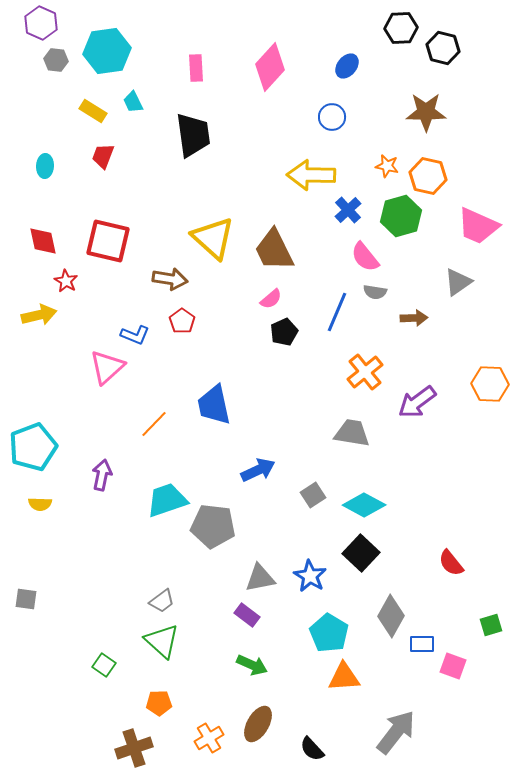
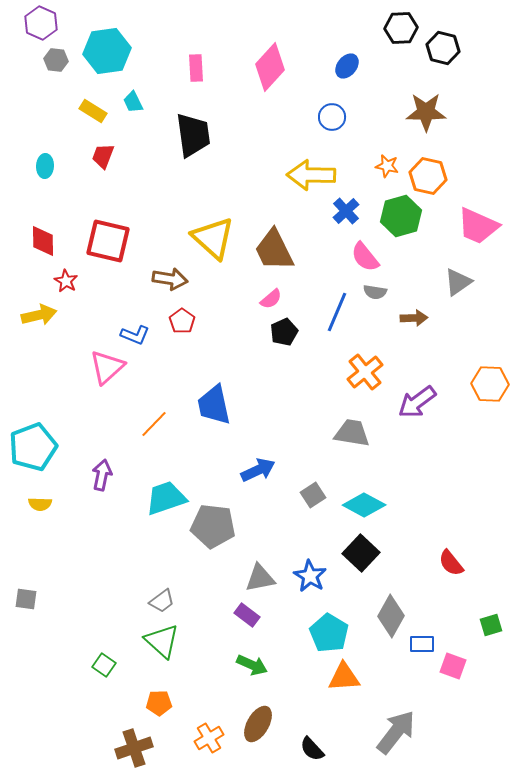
blue cross at (348, 210): moved 2 px left, 1 px down
red diamond at (43, 241): rotated 12 degrees clockwise
cyan trapezoid at (167, 500): moved 1 px left, 2 px up
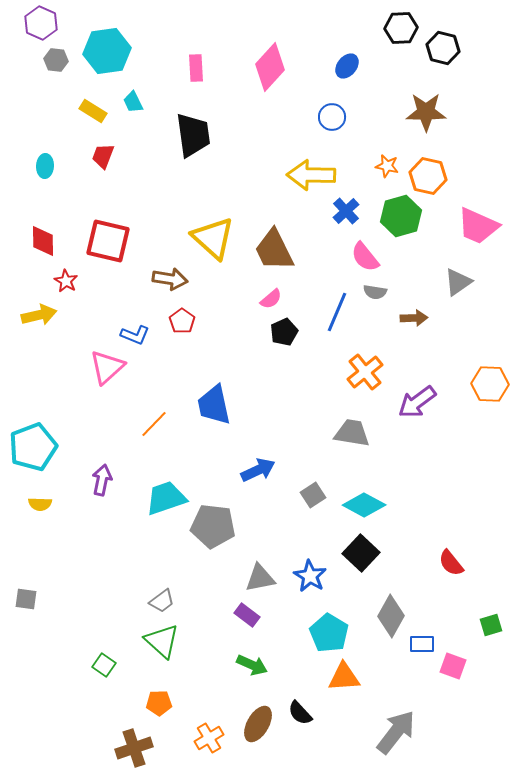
purple arrow at (102, 475): moved 5 px down
black semicircle at (312, 749): moved 12 px left, 36 px up
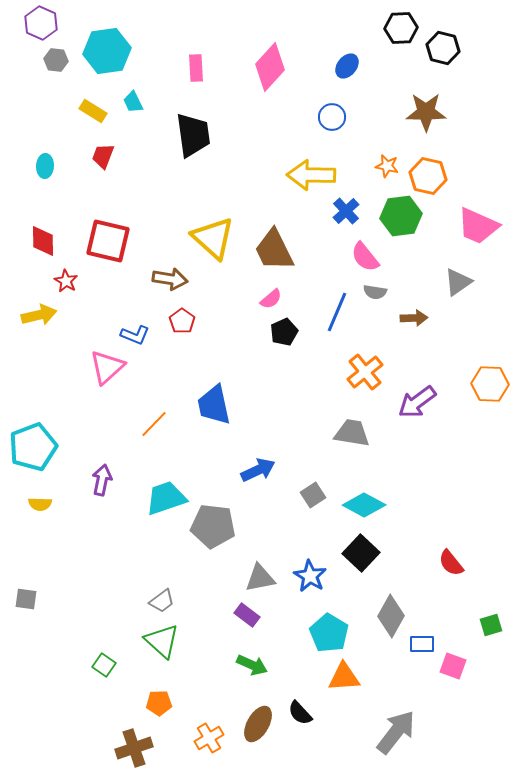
green hexagon at (401, 216): rotated 9 degrees clockwise
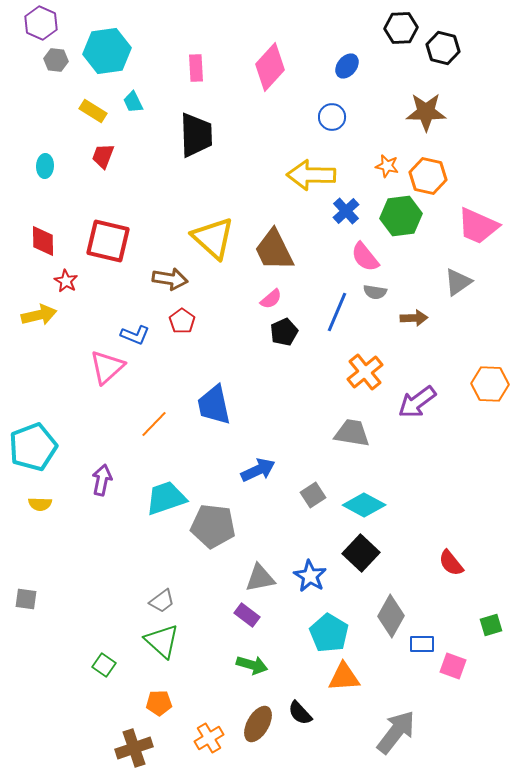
black trapezoid at (193, 135): moved 3 px right; rotated 6 degrees clockwise
green arrow at (252, 665): rotated 8 degrees counterclockwise
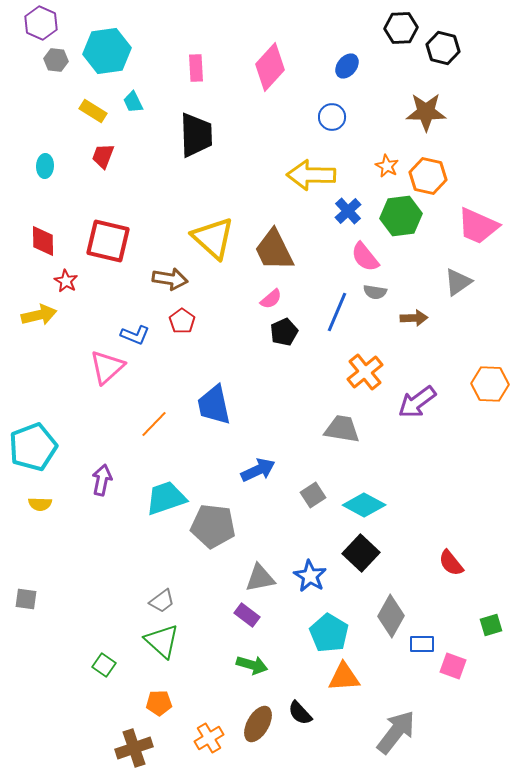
orange star at (387, 166): rotated 15 degrees clockwise
blue cross at (346, 211): moved 2 px right
gray trapezoid at (352, 433): moved 10 px left, 4 px up
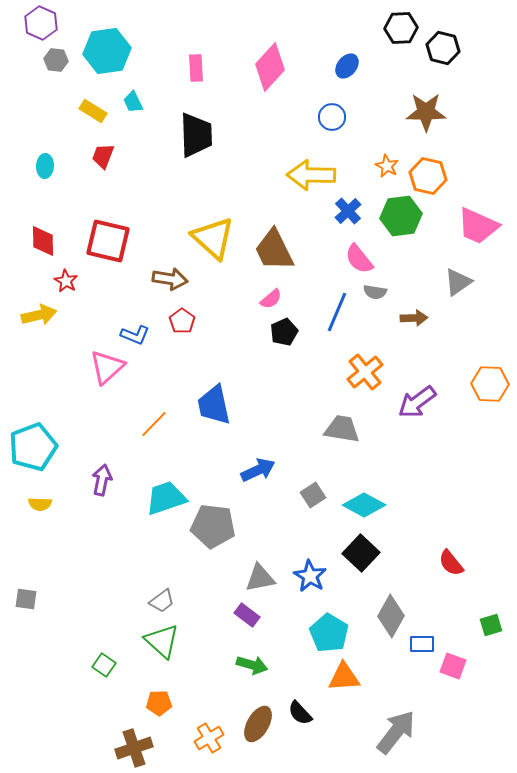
pink semicircle at (365, 257): moved 6 px left, 2 px down
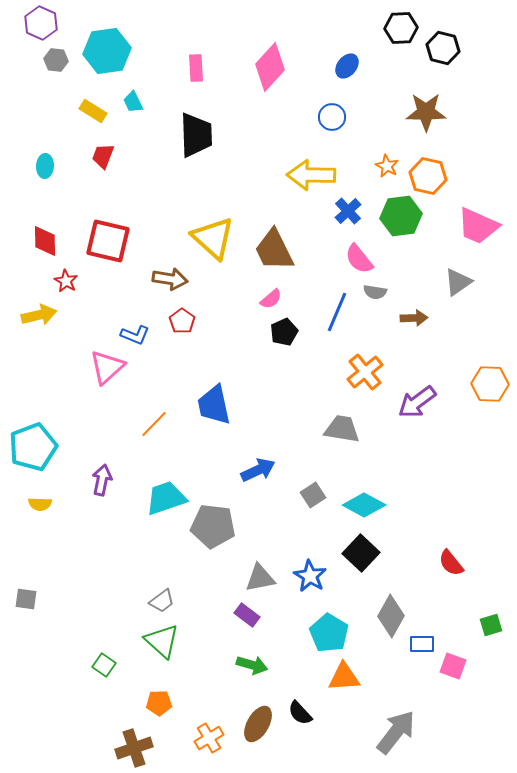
red diamond at (43, 241): moved 2 px right
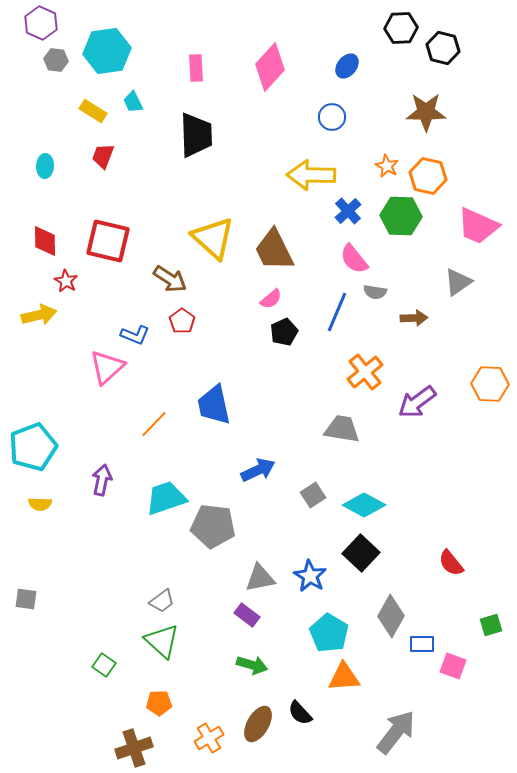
green hexagon at (401, 216): rotated 9 degrees clockwise
pink semicircle at (359, 259): moved 5 px left
brown arrow at (170, 279): rotated 24 degrees clockwise
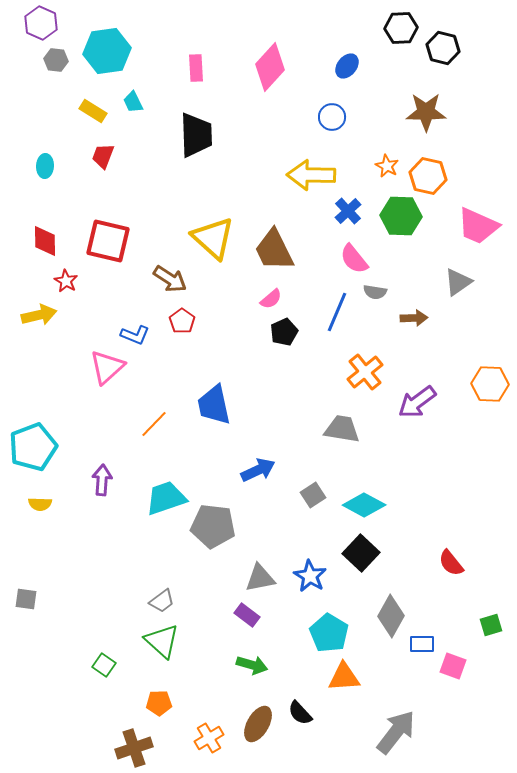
purple arrow at (102, 480): rotated 8 degrees counterclockwise
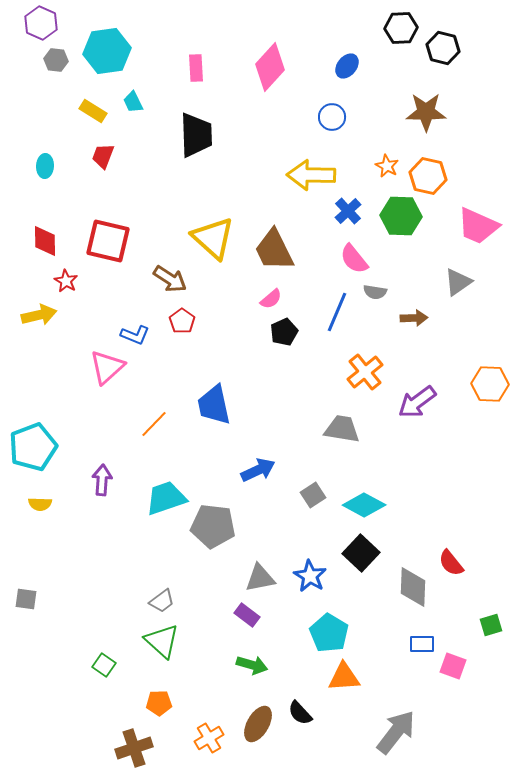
gray diamond at (391, 616): moved 22 px right, 29 px up; rotated 27 degrees counterclockwise
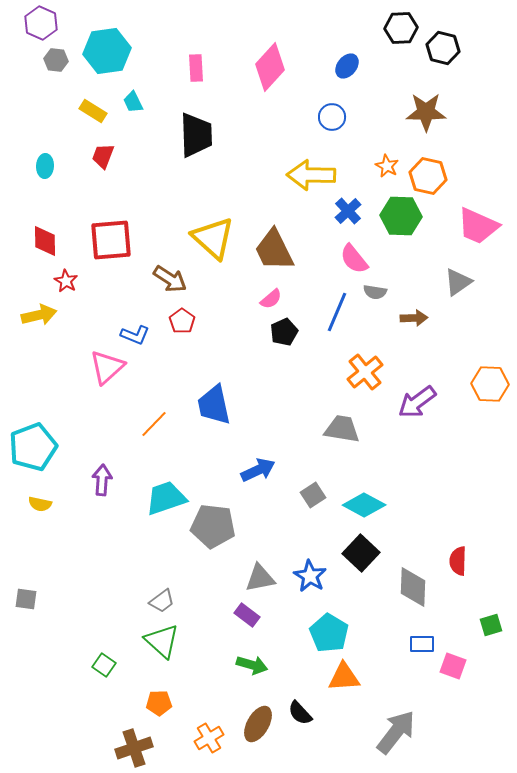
red square at (108, 241): moved 3 px right, 1 px up; rotated 18 degrees counterclockwise
yellow semicircle at (40, 504): rotated 10 degrees clockwise
red semicircle at (451, 563): moved 7 px right, 2 px up; rotated 40 degrees clockwise
